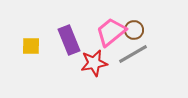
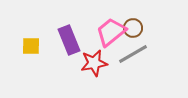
brown circle: moved 1 px left, 2 px up
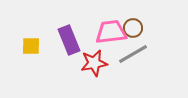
pink trapezoid: rotated 32 degrees clockwise
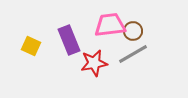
brown circle: moved 3 px down
pink trapezoid: moved 1 px left, 7 px up
yellow square: rotated 24 degrees clockwise
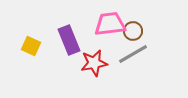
pink trapezoid: moved 1 px up
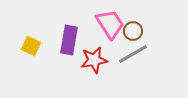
pink trapezoid: rotated 64 degrees clockwise
purple rectangle: rotated 32 degrees clockwise
red star: moved 3 px up
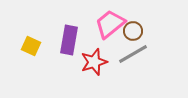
pink trapezoid: rotated 96 degrees counterclockwise
red star: moved 2 px down; rotated 8 degrees counterclockwise
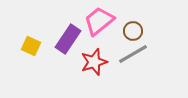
pink trapezoid: moved 11 px left, 3 px up
purple rectangle: moved 1 px left, 1 px up; rotated 24 degrees clockwise
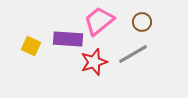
brown circle: moved 9 px right, 9 px up
purple rectangle: rotated 60 degrees clockwise
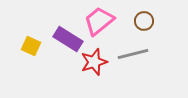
brown circle: moved 2 px right, 1 px up
purple rectangle: rotated 28 degrees clockwise
gray line: rotated 16 degrees clockwise
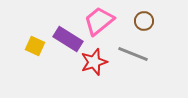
yellow square: moved 4 px right
gray line: rotated 36 degrees clockwise
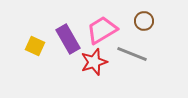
pink trapezoid: moved 3 px right, 9 px down; rotated 8 degrees clockwise
purple rectangle: rotated 28 degrees clockwise
gray line: moved 1 px left
